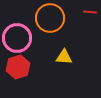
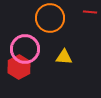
pink circle: moved 8 px right, 11 px down
red hexagon: moved 1 px right; rotated 10 degrees counterclockwise
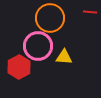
pink circle: moved 13 px right, 3 px up
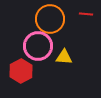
red line: moved 4 px left, 2 px down
orange circle: moved 1 px down
red hexagon: moved 2 px right, 4 px down
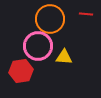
red hexagon: rotated 20 degrees clockwise
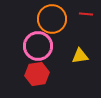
orange circle: moved 2 px right
yellow triangle: moved 16 px right, 1 px up; rotated 12 degrees counterclockwise
red hexagon: moved 16 px right, 3 px down
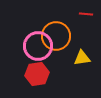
orange circle: moved 4 px right, 17 px down
yellow triangle: moved 2 px right, 2 px down
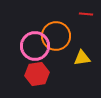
pink circle: moved 3 px left
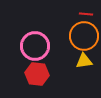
orange circle: moved 28 px right
yellow triangle: moved 2 px right, 3 px down
red hexagon: rotated 15 degrees clockwise
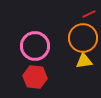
red line: moved 3 px right; rotated 32 degrees counterclockwise
orange circle: moved 1 px left, 2 px down
red hexagon: moved 2 px left, 3 px down
